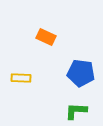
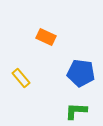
yellow rectangle: rotated 48 degrees clockwise
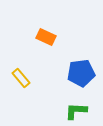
blue pentagon: rotated 16 degrees counterclockwise
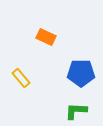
blue pentagon: rotated 8 degrees clockwise
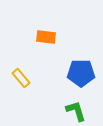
orange rectangle: rotated 18 degrees counterclockwise
green L-shape: rotated 70 degrees clockwise
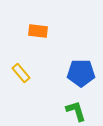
orange rectangle: moved 8 px left, 6 px up
yellow rectangle: moved 5 px up
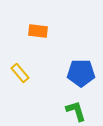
yellow rectangle: moved 1 px left
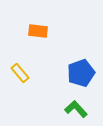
blue pentagon: rotated 20 degrees counterclockwise
green L-shape: moved 2 px up; rotated 25 degrees counterclockwise
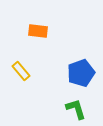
yellow rectangle: moved 1 px right, 2 px up
green L-shape: rotated 25 degrees clockwise
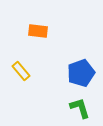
green L-shape: moved 4 px right, 1 px up
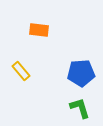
orange rectangle: moved 1 px right, 1 px up
blue pentagon: rotated 16 degrees clockwise
